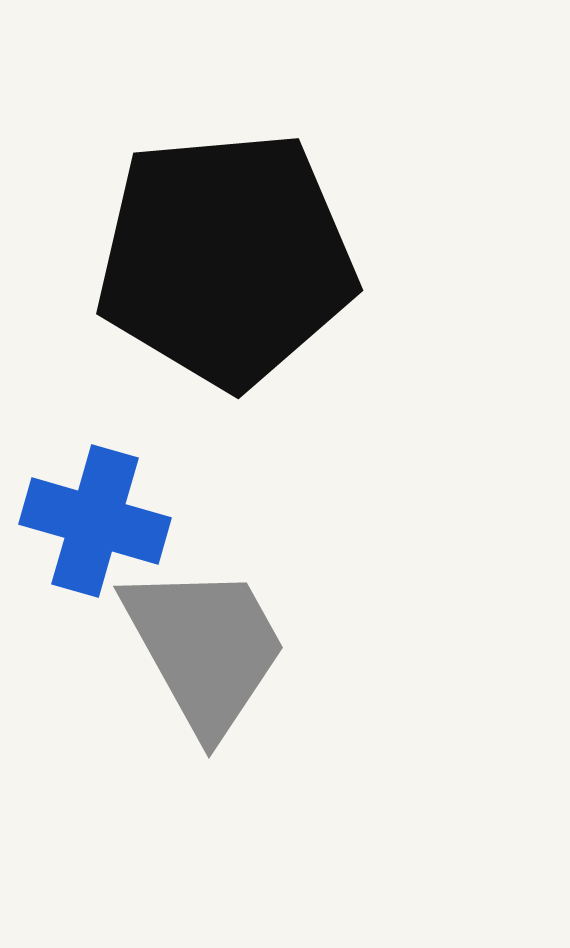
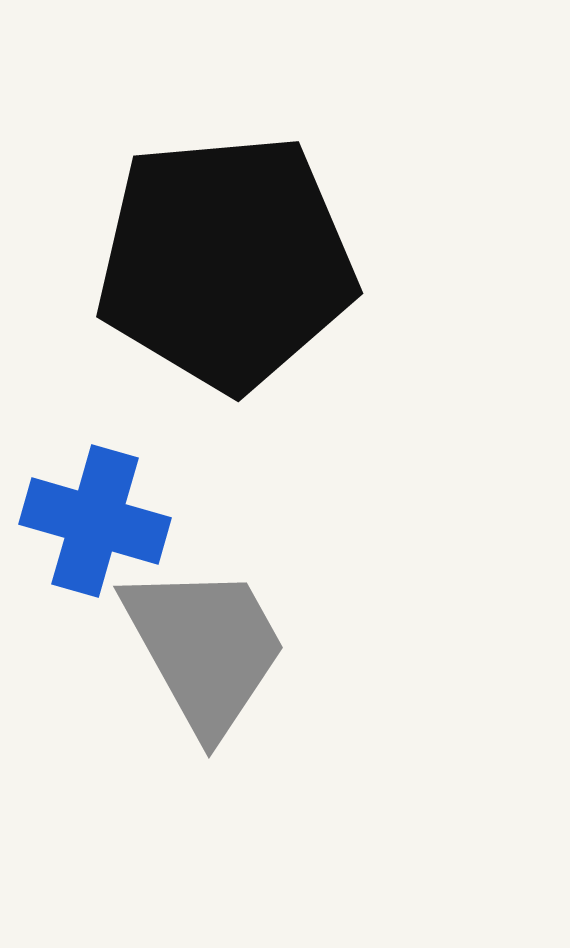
black pentagon: moved 3 px down
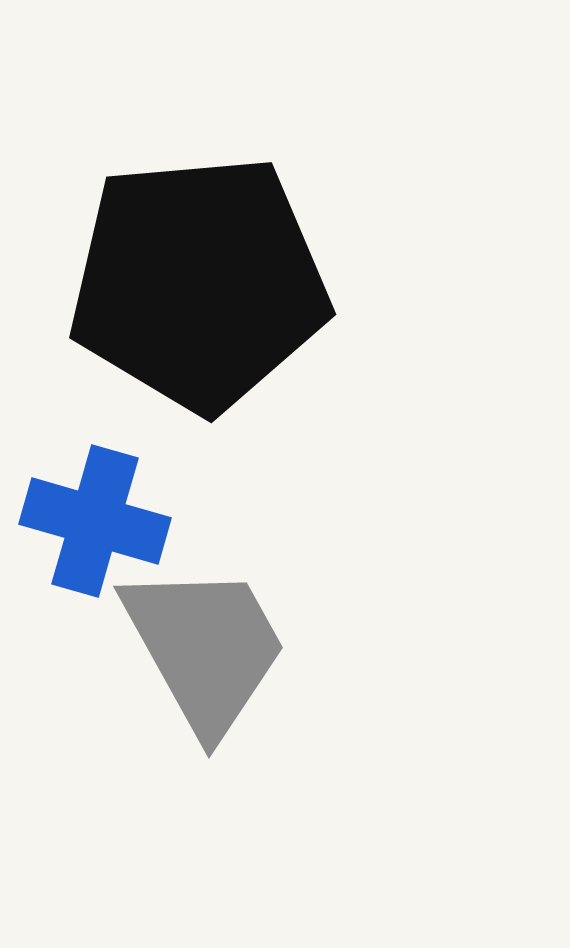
black pentagon: moved 27 px left, 21 px down
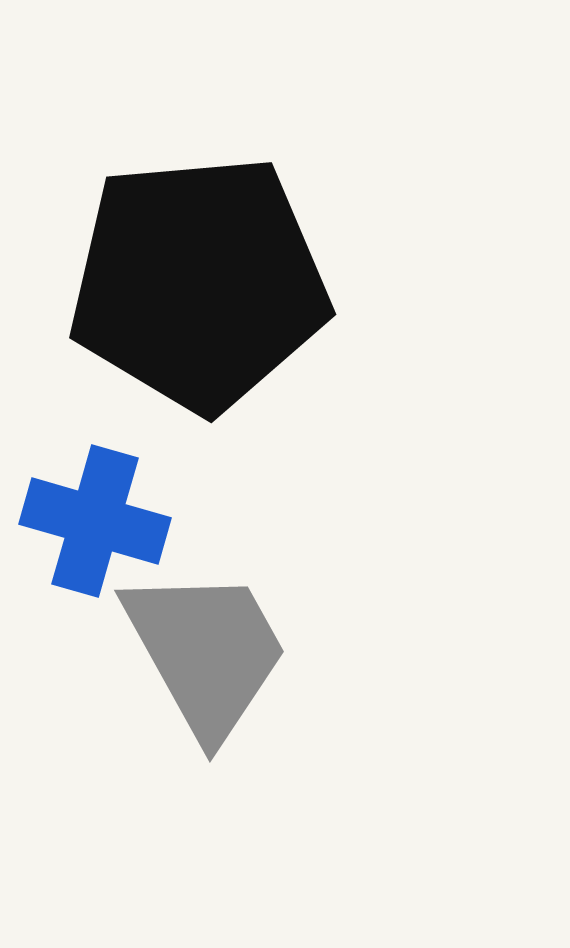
gray trapezoid: moved 1 px right, 4 px down
